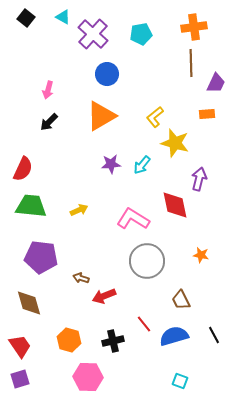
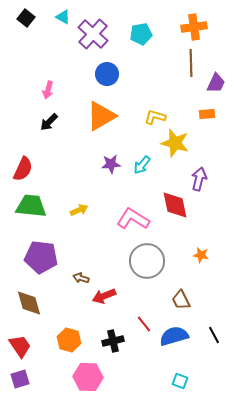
yellow L-shape: rotated 55 degrees clockwise
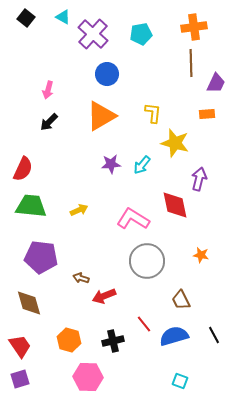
yellow L-shape: moved 2 px left, 4 px up; rotated 80 degrees clockwise
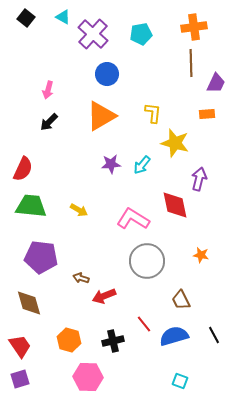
yellow arrow: rotated 54 degrees clockwise
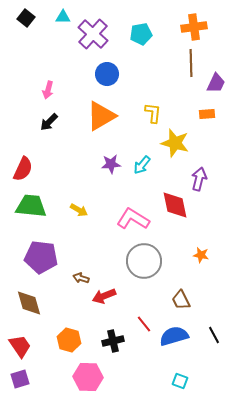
cyan triangle: rotated 28 degrees counterclockwise
gray circle: moved 3 px left
